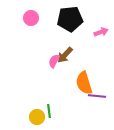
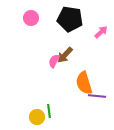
black pentagon: rotated 15 degrees clockwise
pink arrow: rotated 24 degrees counterclockwise
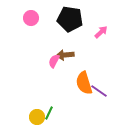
brown arrow: rotated 42 degrees clockwise
purple line: moved 2 px right, 5 px up; rotated 30 degrees clockwise
green line: moved 2 px down; rotated 32 degrees clockwise
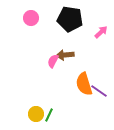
pink semicircle: moved 1 px left
orange semicircle: moved 1 px down
green line: moved 2 px down
yellow circle: moved 1 px left, 3 px up
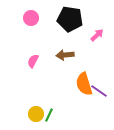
pink arrow: moved 4 px left, 3 px down
pink semicircle: moved 20 px left
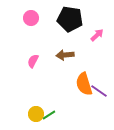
green line: rotated 32 degrees clockwise
